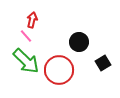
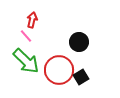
black square: moved 22 px left, 14 px down
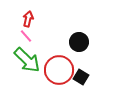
red arrow: moved 4 px left, 1 px up
green arrow: moved 1 px right, 1 px up
black square: rotated 28 degrees counterclockwise
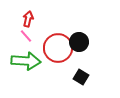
green arrow: moved 1 px left, 1 px down; rotated 40 degrees counterclockwise
red circle: moved 1 px left, 22 px up
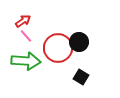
red arrow: moved 5 px left, 2 px down; rotated 42 degrees clockwise
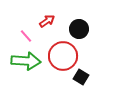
red arrow: moved 24 px right
black circle: moved 13 px up
red circle: moved 5 px right, 8 px down
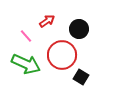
red circle: moved 1 px left, 1 px up
green arrow: moved 3 px down; rotated 20 degrees clockwise
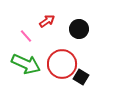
red circle: moved 9 px down
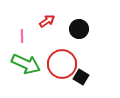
pink line: moved 4 px left; rotated 40 degrees clockwise
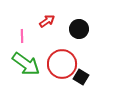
green arrow: rotated 12 degrees clockwise
